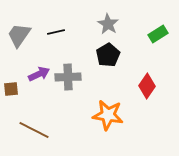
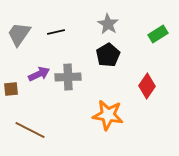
gray trapezoid: moved 1 px up
brown line: moved 4 px left
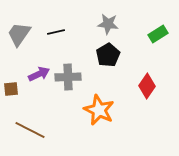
gray star: rotated 25 degrees counterclockwise
orange star: moved 9 px left, 5 px up; rotated 16 degrees clockwise
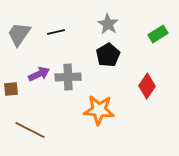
gray star: rotated 25 degrees clockwise
orange star: rotated 20 degrees counterclockwise
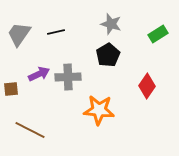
gray star: moved 3 px right; rotated 15 degrees counterclockwise
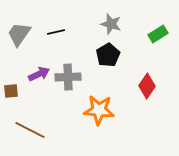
brown square: moved 2 px down
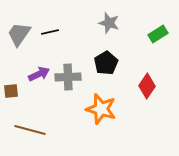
gray star: moved 2 px left, 1 px up
black line: moved 6 px left
black pentagon: moved 2 px left, 8 px down
orange star: moved 2 px right, 1 px up; rotated 12 degrees clockwise
brown line: rotated 12 degrees counterclockwise
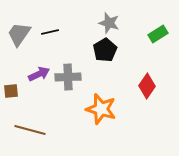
black pentagon: moved 1 px left, 13 px up
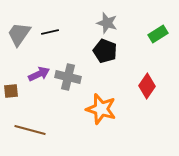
gray star: moved 2 px left
black pentagon: moved 1 px down; rotated 20 degrees counterclockwise
gray cross: rotated 15 degrees clockwise
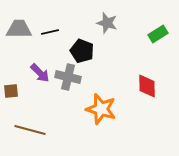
gray trapezoid: moved 5 px up; rotated 56 degrees clockwise
black pentagon: moved 23 px left
purple arrow: moved 1 px right, 1 px up; rotated 70 degrees clockwise
red diamond: rotated 35 degrees counterclockwise
